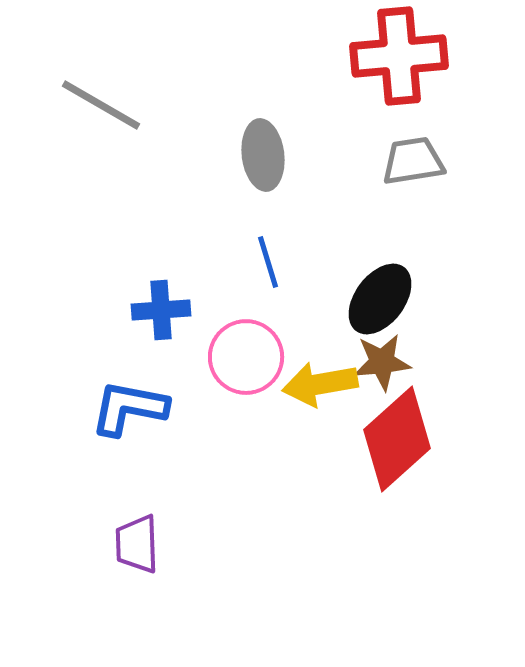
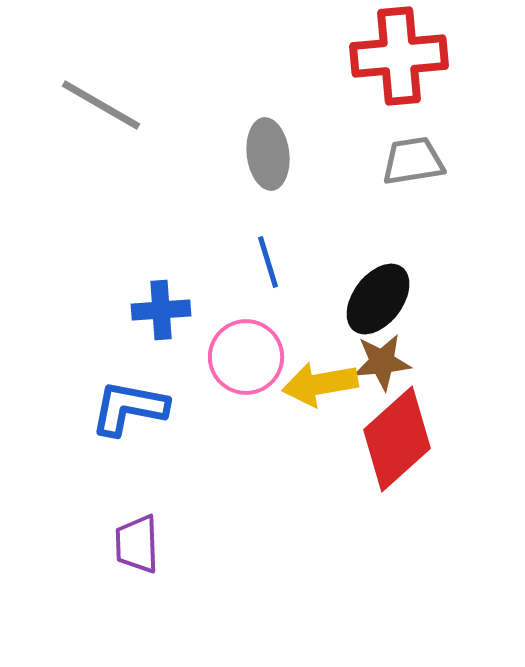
gray ellipse: moved 5 px right, 1 px up
black ellipse: moved 2 px left
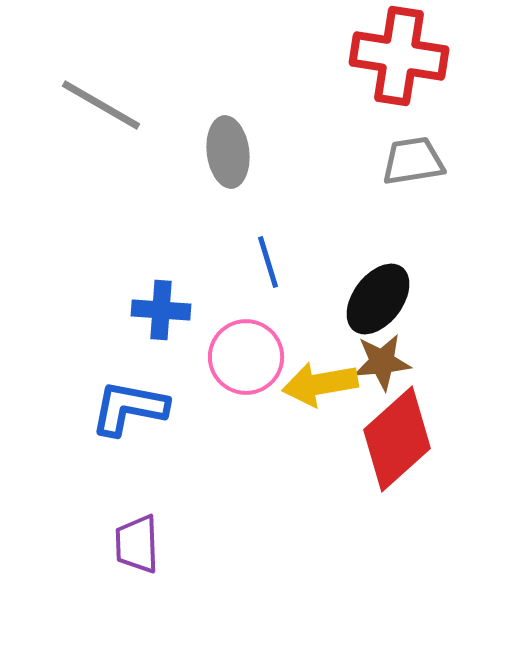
red cross: rotated 14 degrees clockwise
gray ellipse: moved 40 px left, 2 px up
blue cross: rotated 8 degrees clockwise
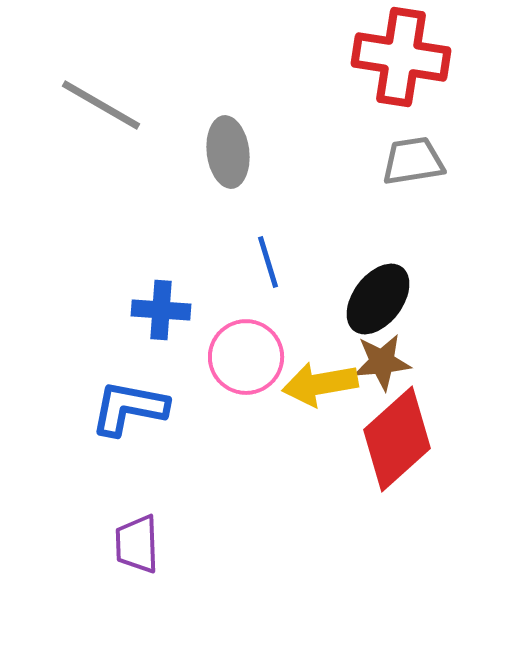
red cross: moved 2 px right, 1 px down
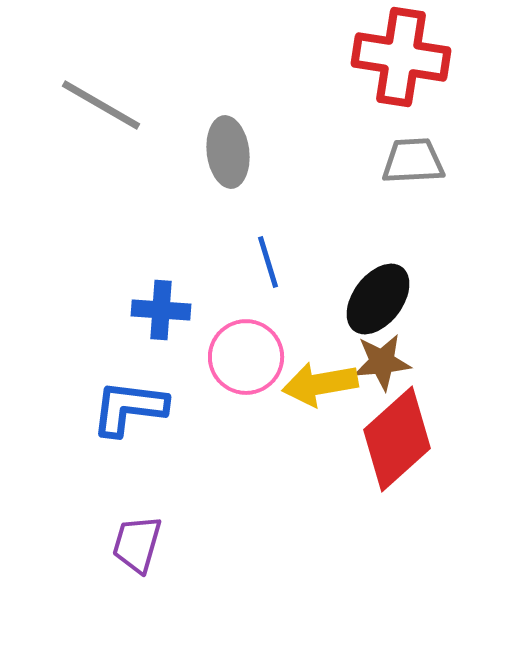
gray trapezoid: rotated 6 degrees clockwise
blue L-shape: rotated 4 degrees counterclockwise
purple trapezoid: rotated 18 degrees clockwise
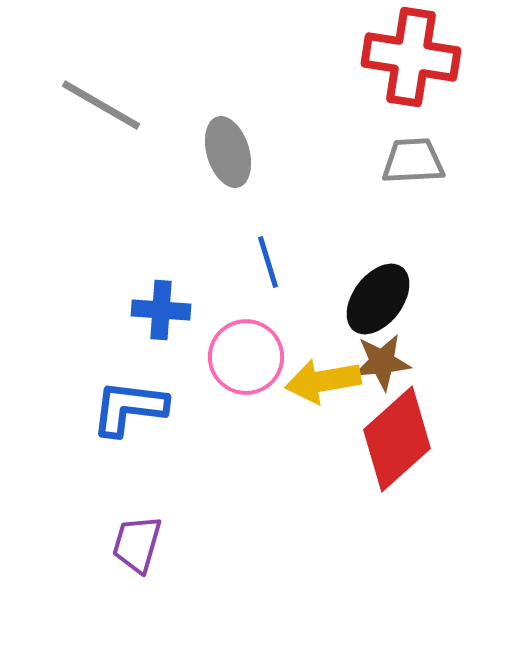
red cross: moved 10 px right
gray ellipse: rotated 10 degrees counterclockwise
yellow arrow: moved 3 px right, 3 px up
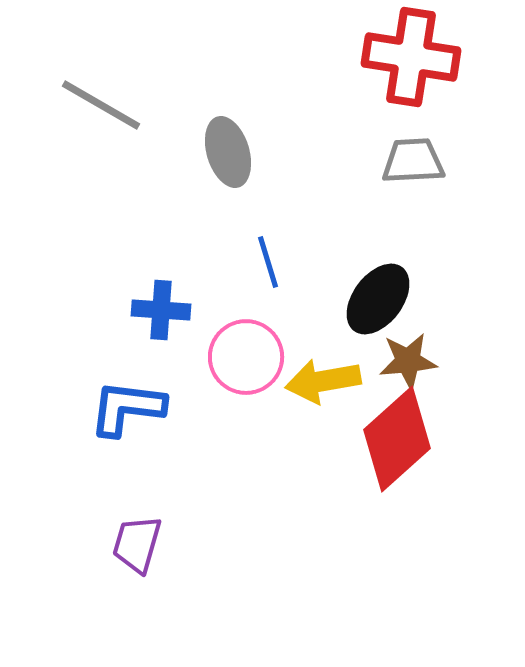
brown star: moved 26 px right, 1 px up
blue L-shape: moved 2 px left
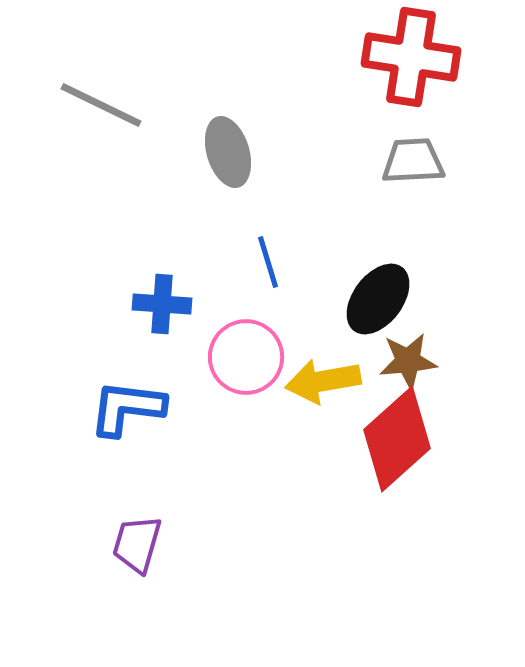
gray line: rotated 4 degrees counterclockwise
blue cross: moved 1 px right, 6 px up
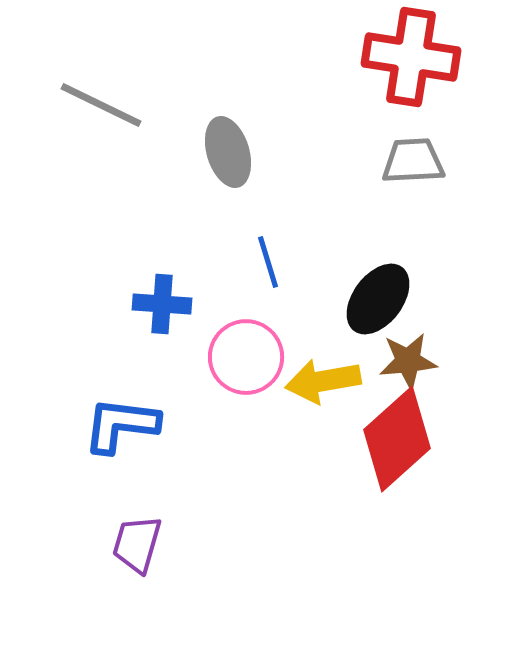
blue L-shape: moved 6 px left, 17 px down
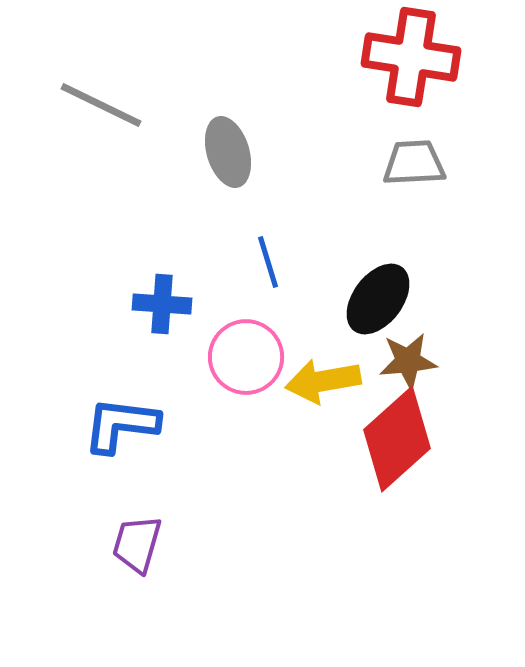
gray trapezoid: moved 1 px right, 2 px down
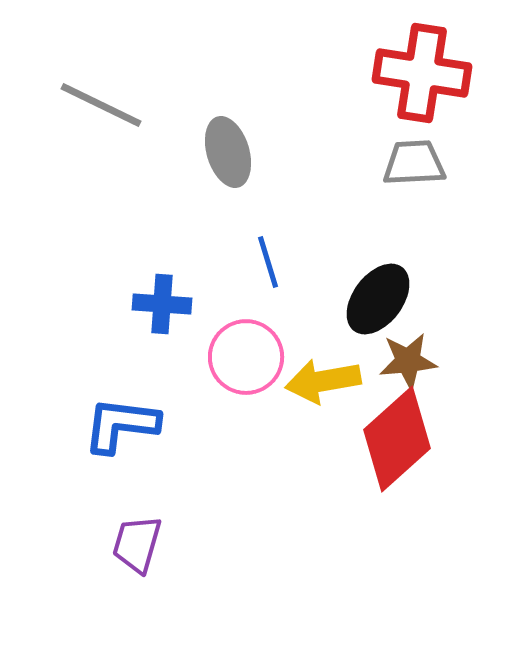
red cross: moved 11 px right, 16 px down
